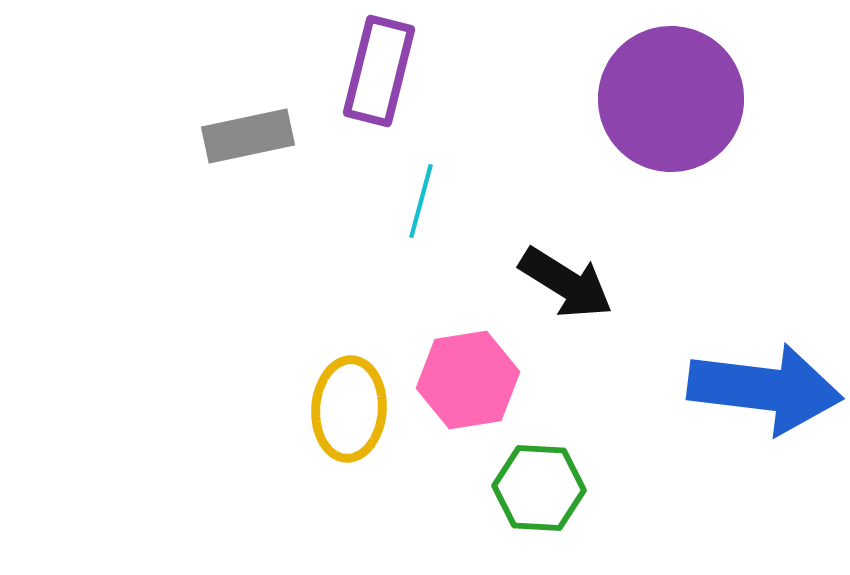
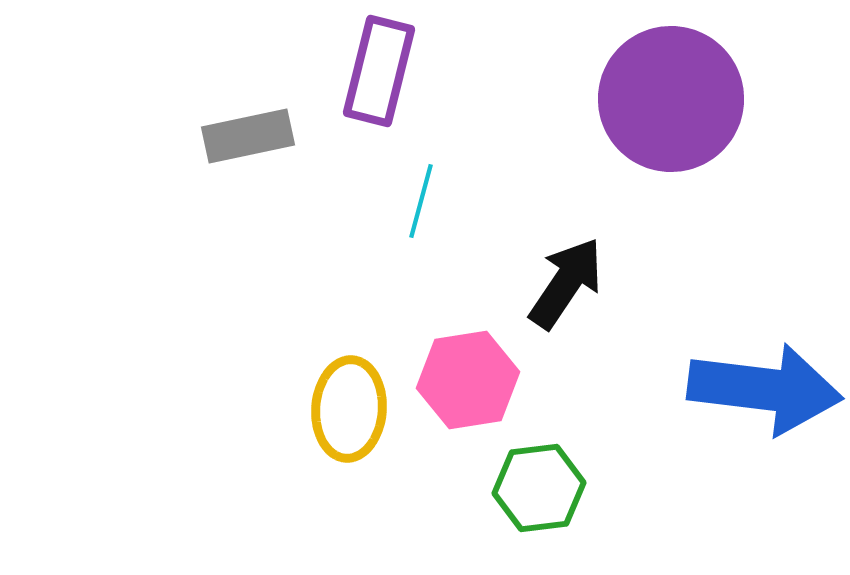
black arrow: rotated 88 degrees counterclockwise
green hexagon: rotated 10 degrees counterclockwise
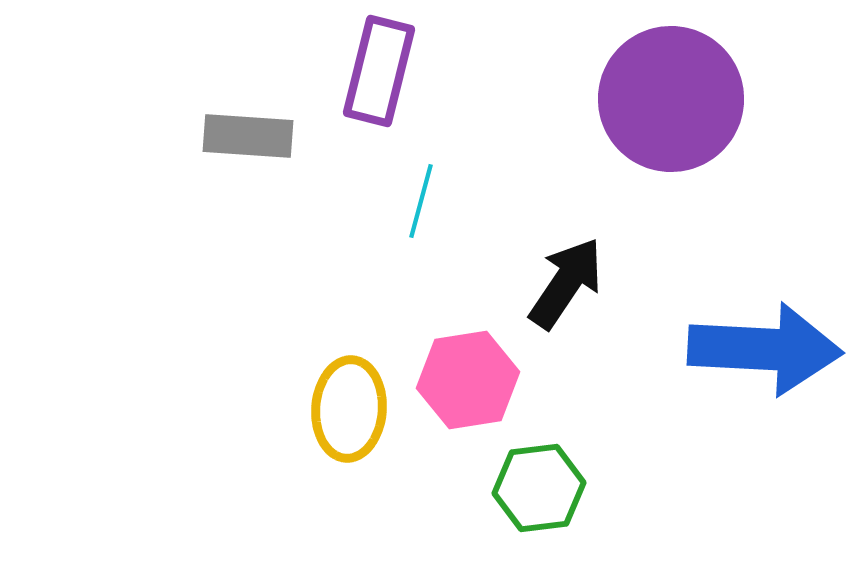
gray rectangle: rotated 16 degrees clockwise
blue arrow: moved 40 px up; rotated 4 degrees counterclockwise
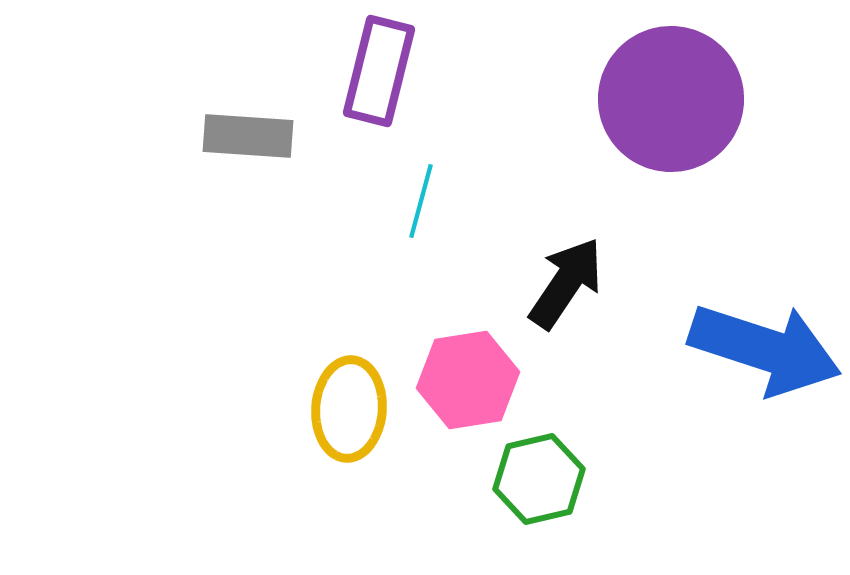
blue arrow: rotated 15 degrees clockwise
green hexagon: moved 9 px up; rotated 6 degrees counterclockwise
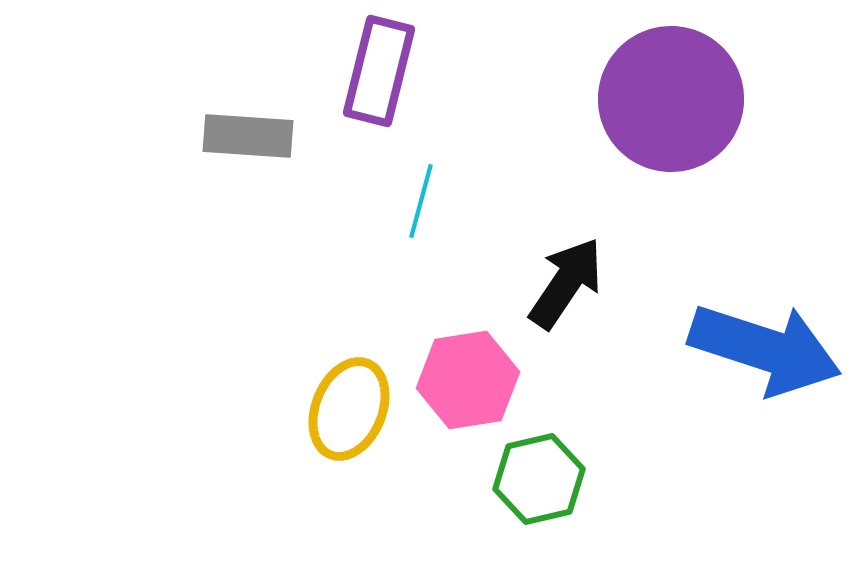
yellow ellipse: rotated 18 degrees clockwise
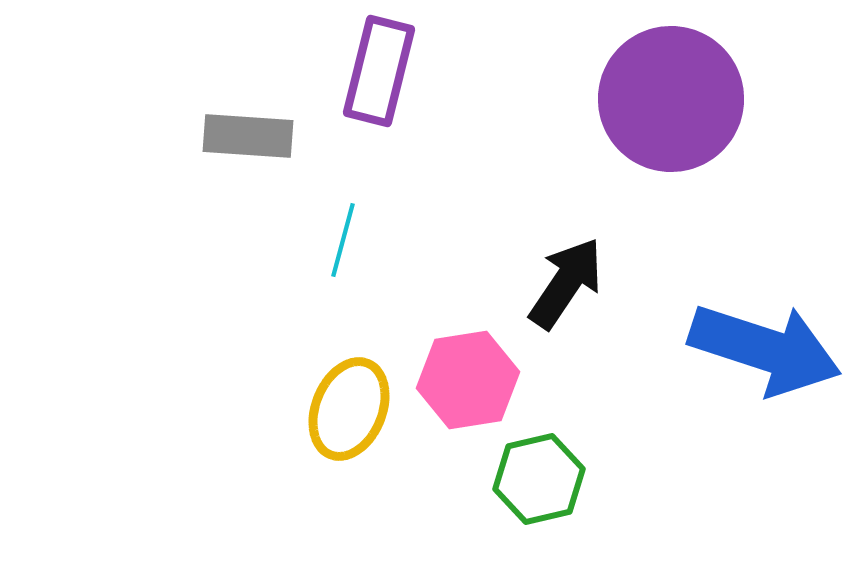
cyan line: moved 78 px left, 39 px down
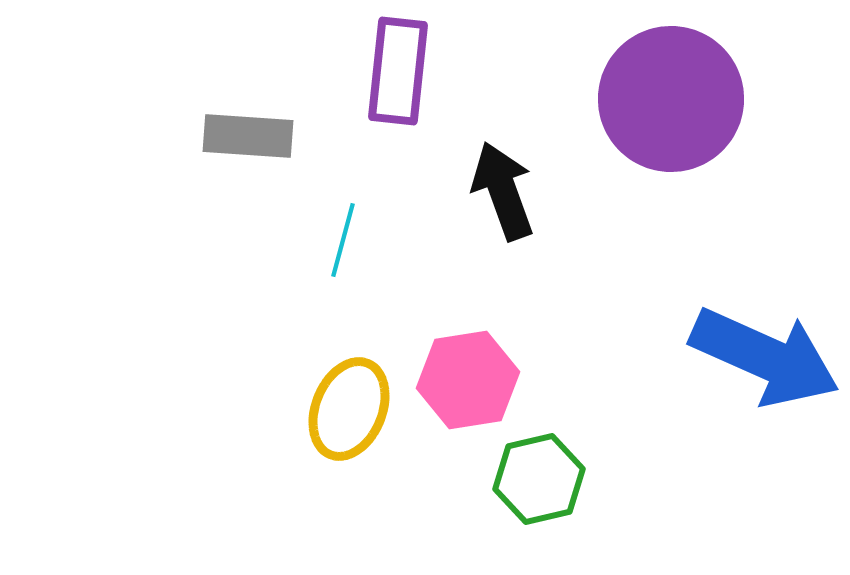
purple rectangle: moved 19 px right; rotated 8 degrees counterclockwise
black arrow: moved 63 px left, 92 px up; rotated 54 degrees counterclockwise
blue arrow: moved 8 px down; rotated 6 degrees clockwise
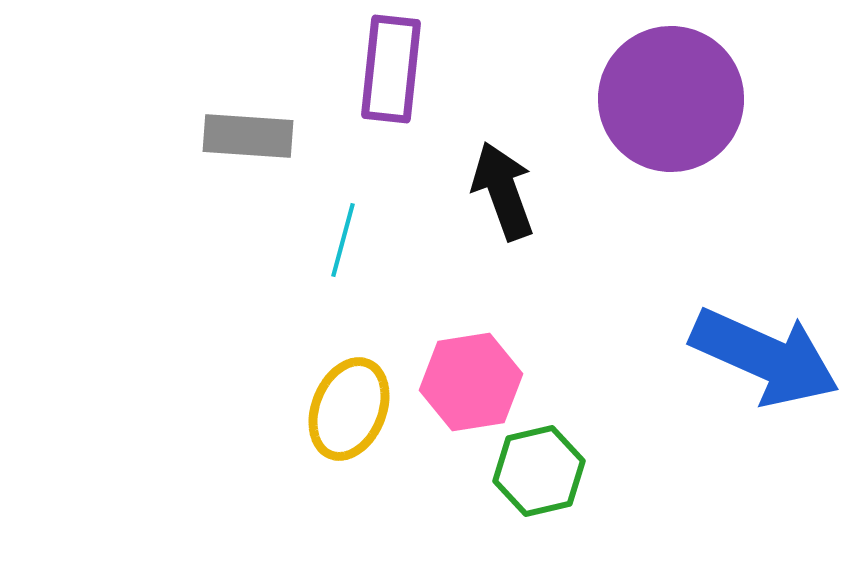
purple rectangle: moved 7 px left, 2 px up
pink hexagon: moved 3 px right, 2 px down
green hexagon: moved 8 px up
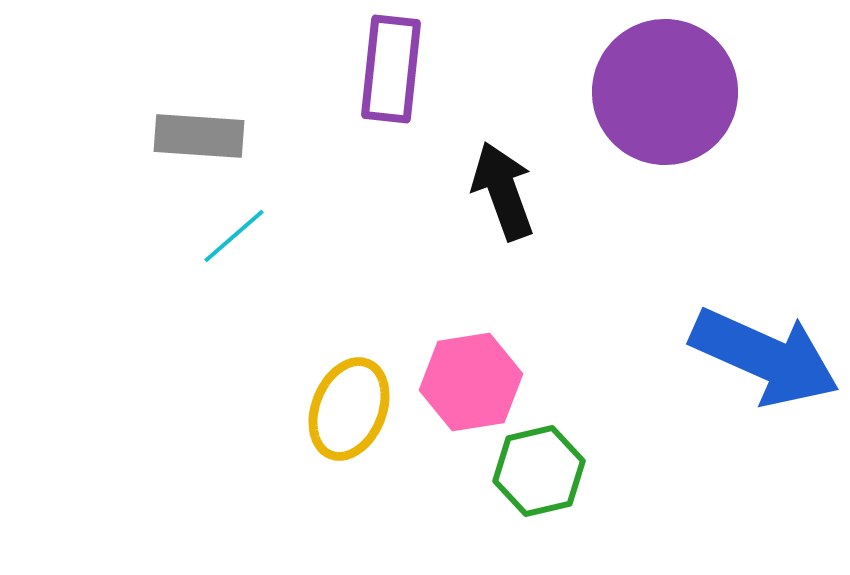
purple circle: moved 6 px left, 7 px up
gray rectangle: moved 49 px left
cyan line: moved 109 px left, 4 px up; rotated 34 degrees clockwise
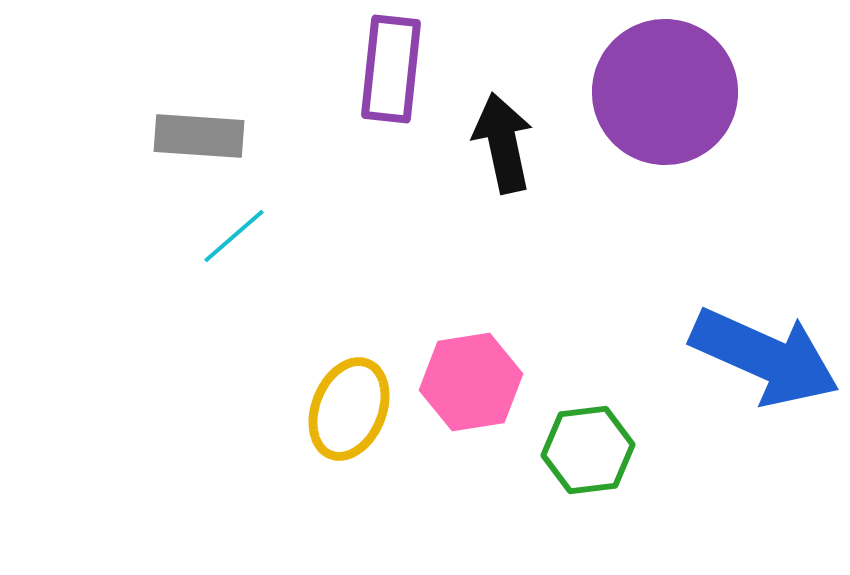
black arrow: moved 48 px up; rotated 8 degrees clockwise
green hexagon: moved 49 px right, 21 px up; rotated 6 degrees clockwise
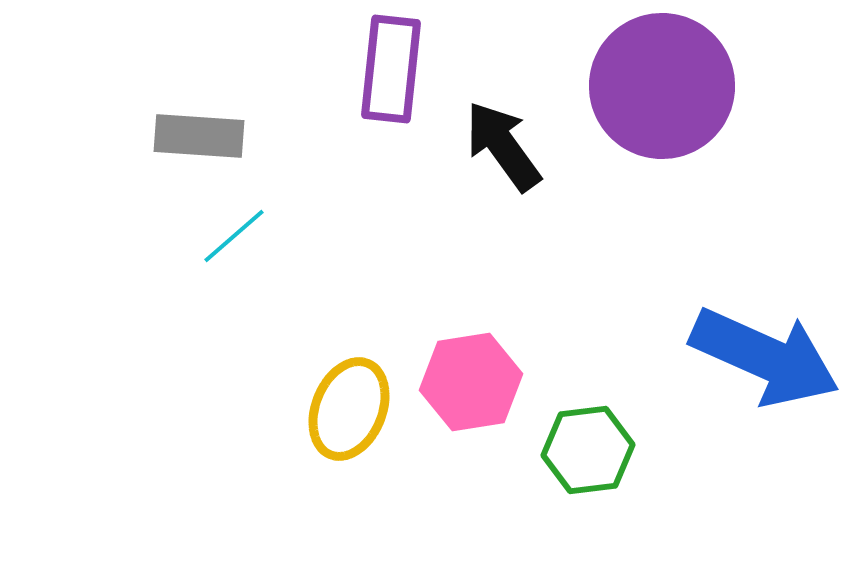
purple circle: moved 3 px left, 6 px up
black arrow: moved 3 px down; rotated 24 degrees counterclockwise
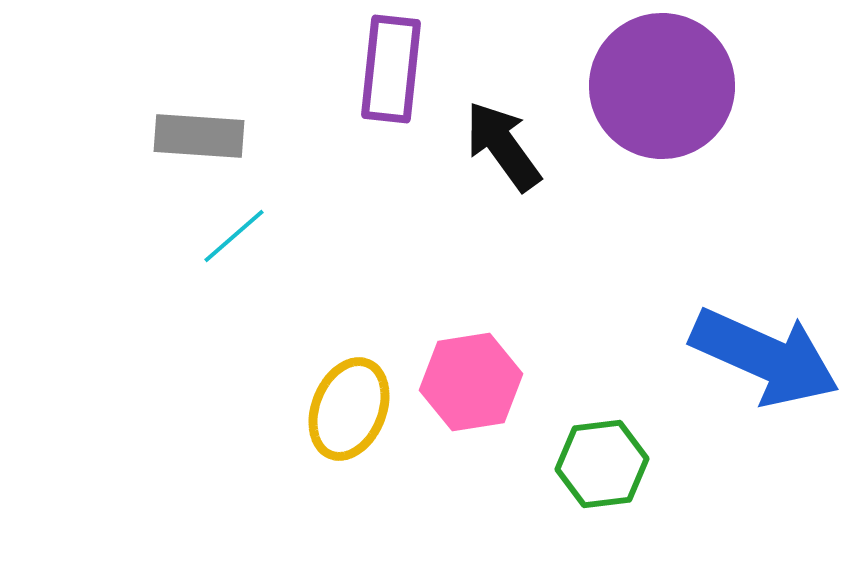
green hexagon: moved 14 px right, 14 px down
